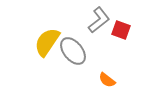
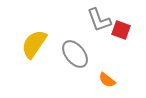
gray L-shape: rotated 108 degrees clockwise
yellow semicircle: moved 13 px left, 2 px down
gray ellipse: moved 2 px right, 3 px down
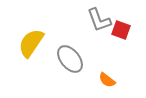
yellow semicircle: moved 3 px left, 1 px up
gray ellipse: moved 5 px left, 5 px down
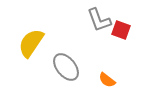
gray ellipse: moved 4 px left, 8 px down
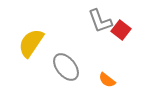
gray L-shape: moved 1 px right, 1 px down
red square: rotated 18 degrees clockwise
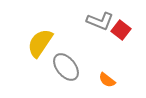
gray L-shape: rotated 48 degrees counterclockwise
yellow semicircle: moved 9 px right
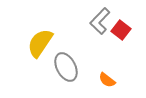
gray L-shape: rotated 112 degrees clockwise
gray ellipse: rotated 12 degrees clockwise
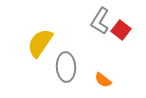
gray L-shape: rotated 12 degrees counterclockwise
gray ellipse: rotated 24 degrees clockwise
orange semicircle: moved 4 px left
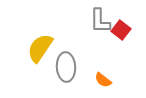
gray L-shape: rotated 32 degrees counterclockwise
yellow semicircle: moved 5 px down
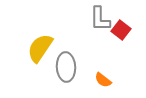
gray L-shape: moved 2 px up
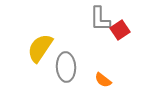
red square: moved 1 px left; rotated 18 degrees clockwise
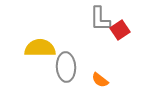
yellow semicircle: rotated 56 degrees clockwise
orange semicircle: moved 3 px left
